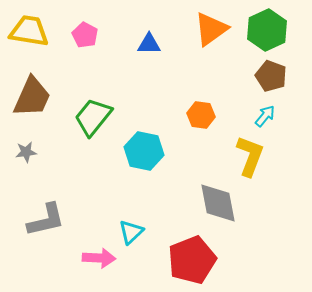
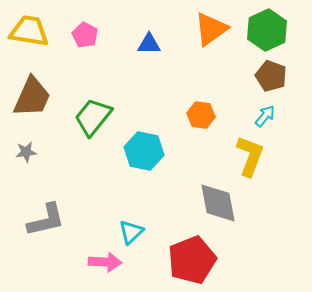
pink arrow: moved 6 px right, 4 px down
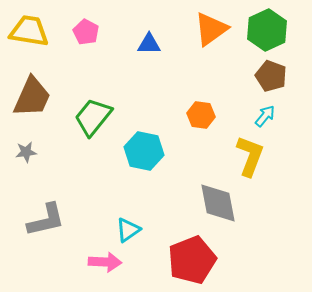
pink pentagon: moved 1 px right, 3 px up
cyan triangle: moved 3 px left, 2 px up; rotated 8 degrees clockwise
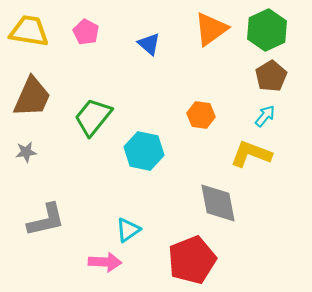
blue triangle: rotated 40 degrees clockwise
brown pentagon: rotated 20 degrees clockwise
yellow L-shape: moved 1 px right, 2 px up; rotated 90 degrees counterclockwise
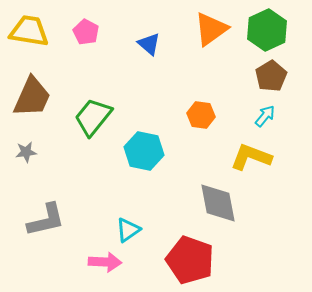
yellow L-shape: moved 3 px down
red pentagon: moved 2 px left; rotated 30 degrees counterclockwise
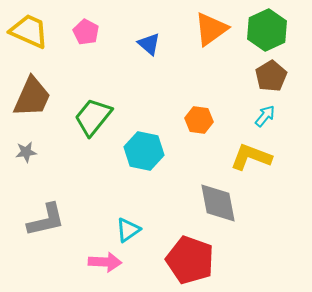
yellow trapezoid: rotated 15 degrees clockwise
orange hexagon: moved 2 px left, 5 px down
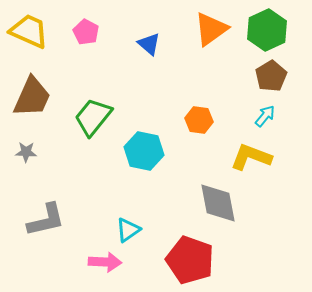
gray star: rotated 10 degrees clockwise
